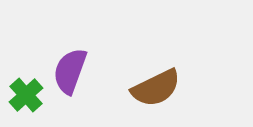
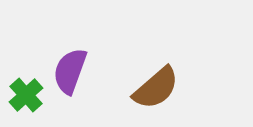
brown semicircle: rotated 15 degrees counterclockwise
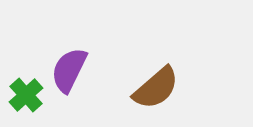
purple semicircle: moved 1 px left, 1 px up; rotated 6 degrees clockwise
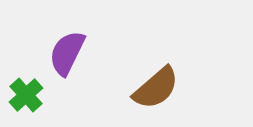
purple semicircle: moved 2 px left, 17 px up
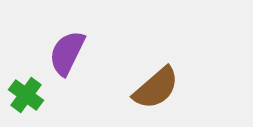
green cross: rotated 12 degrees counterclockwise
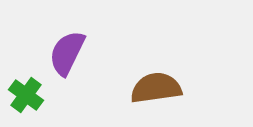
brown semicircle: rotated 147 degrees counterclockwise
